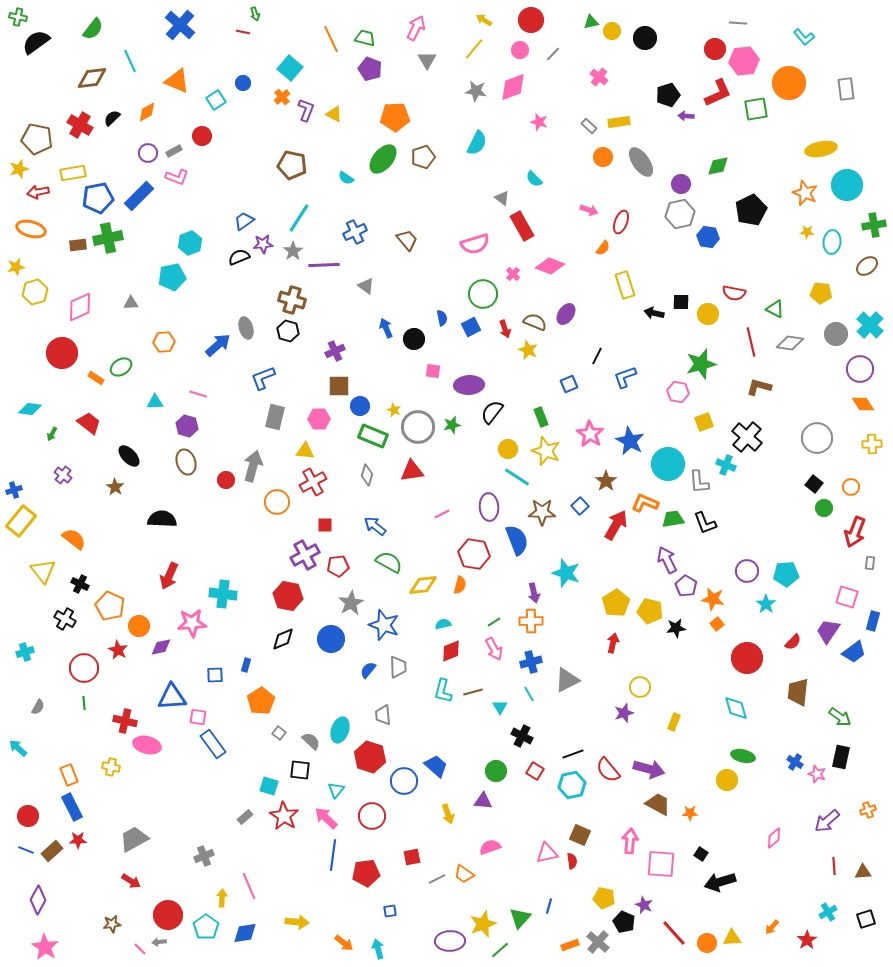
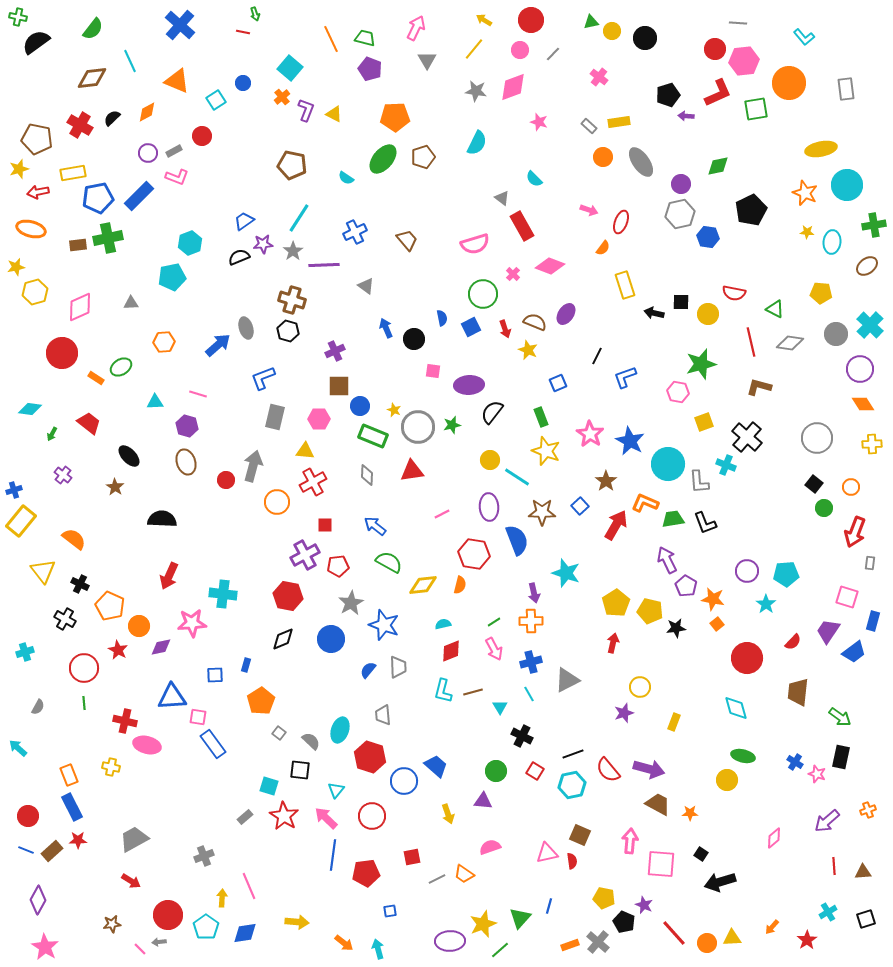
blue square at (569, 384): moved 11 px left, 1 px up
yellow circle at (508, 449): moved 18 px left, 11 px down
gray diamond at (367, 475): rotated 15 degrees counterclockwise
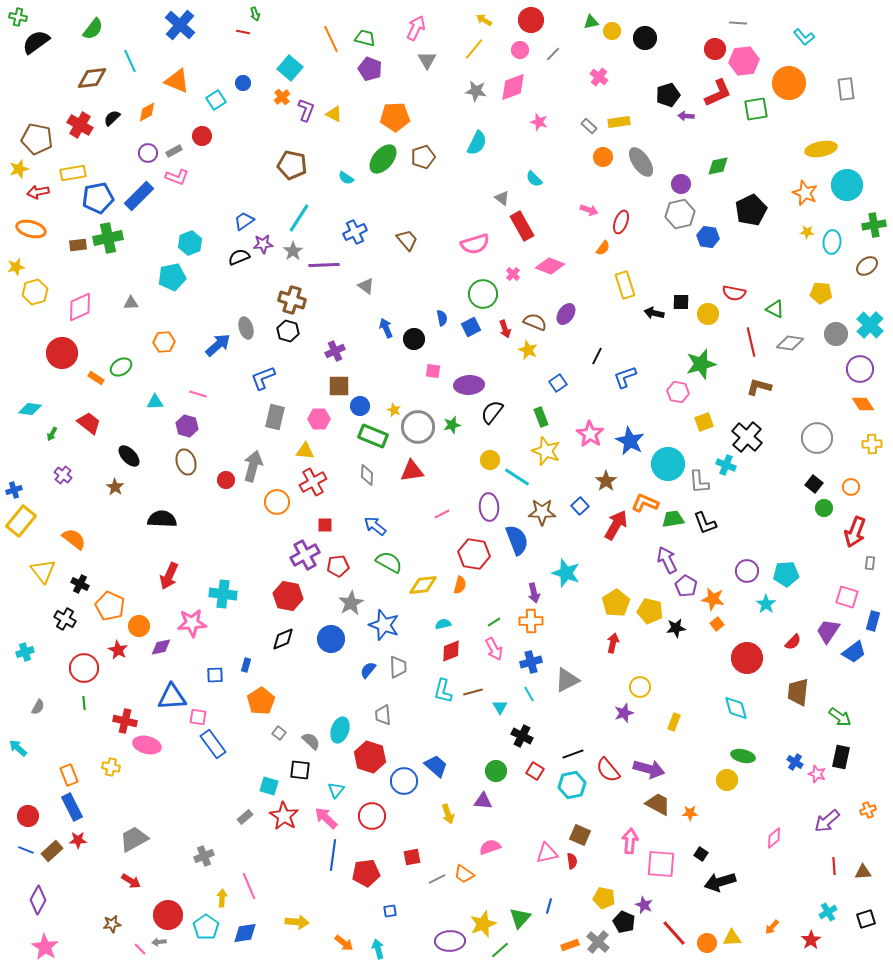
blue square at (558, 383): rotated 12 degrees counterclockwise
red star at (807, 940): moved 4 px right
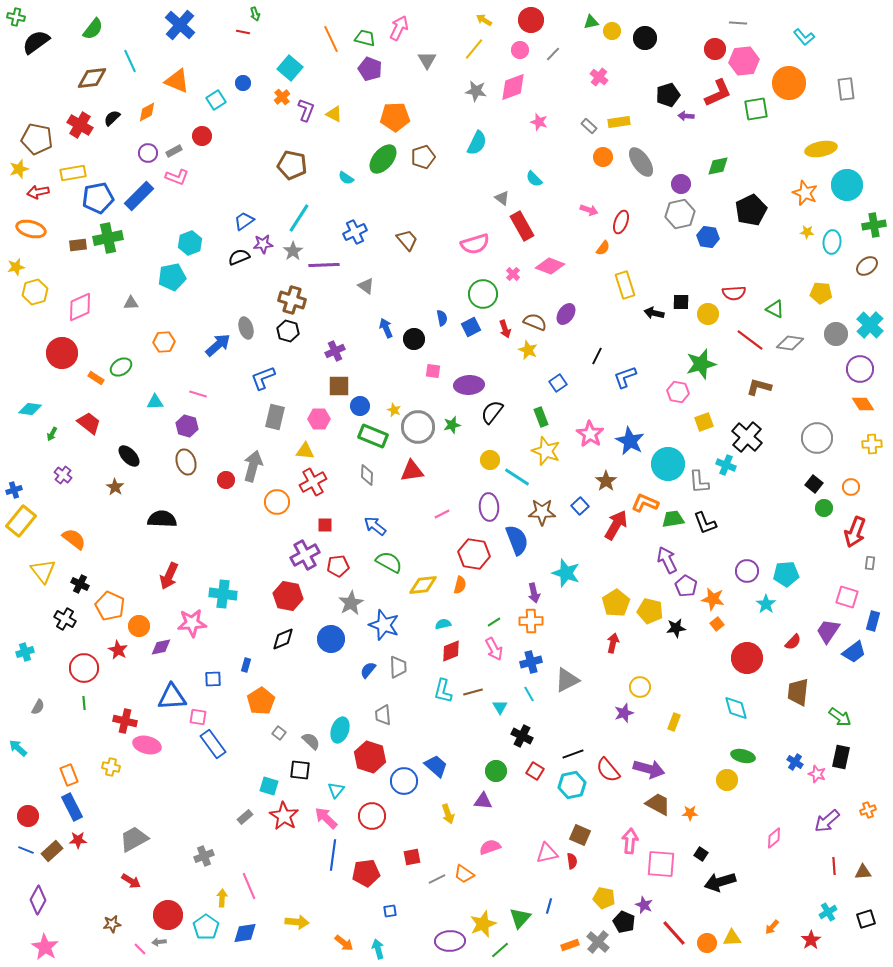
green cross at (18, 17): moved 2 px left
pink arrow at (416, 28): moved 17 px left
red semicircle at (734, 293): rotated 15 degrees counterclockwise
red line at (751, 342): moved 1 px left, 2 px up; rotated 40 degrees counterclockwise
blue square at (215, 675): moved 2 px left, 4 px down
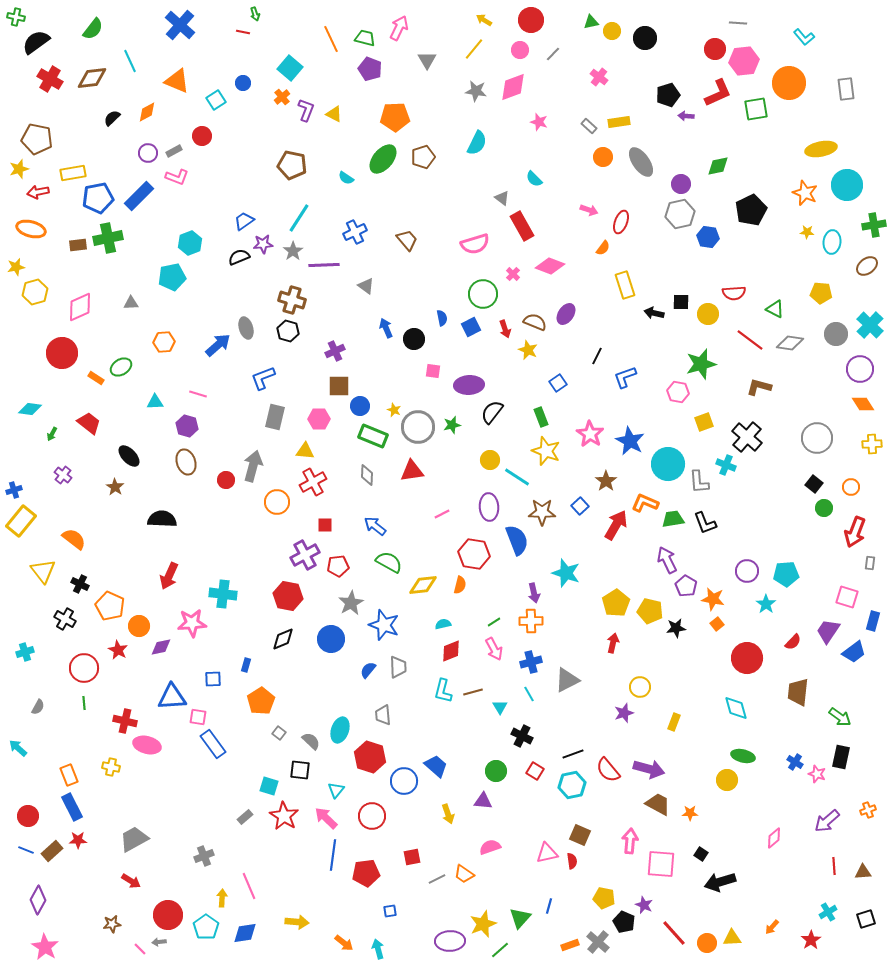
red cross at (80, 125): moved 30 px left, 46 px up
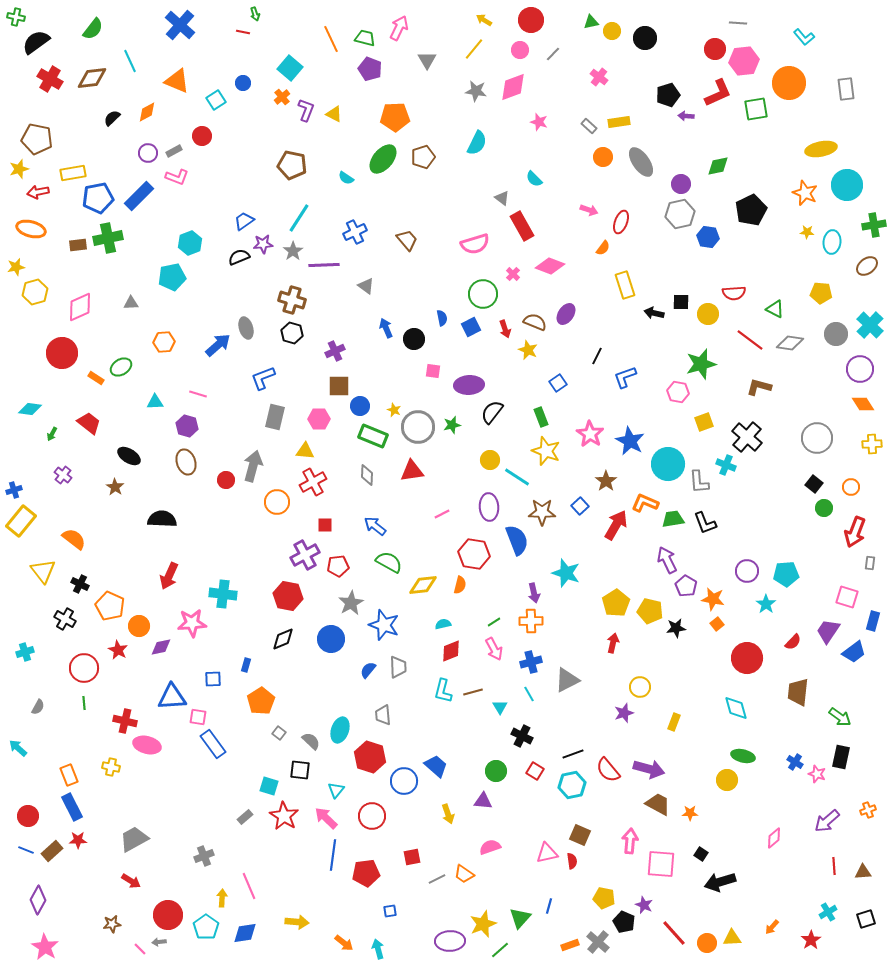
black hexagon at (288, 331): moved 4 px right, 2 px down
black ellipse at (129, 456): rotated 15 degrees counterclockwise
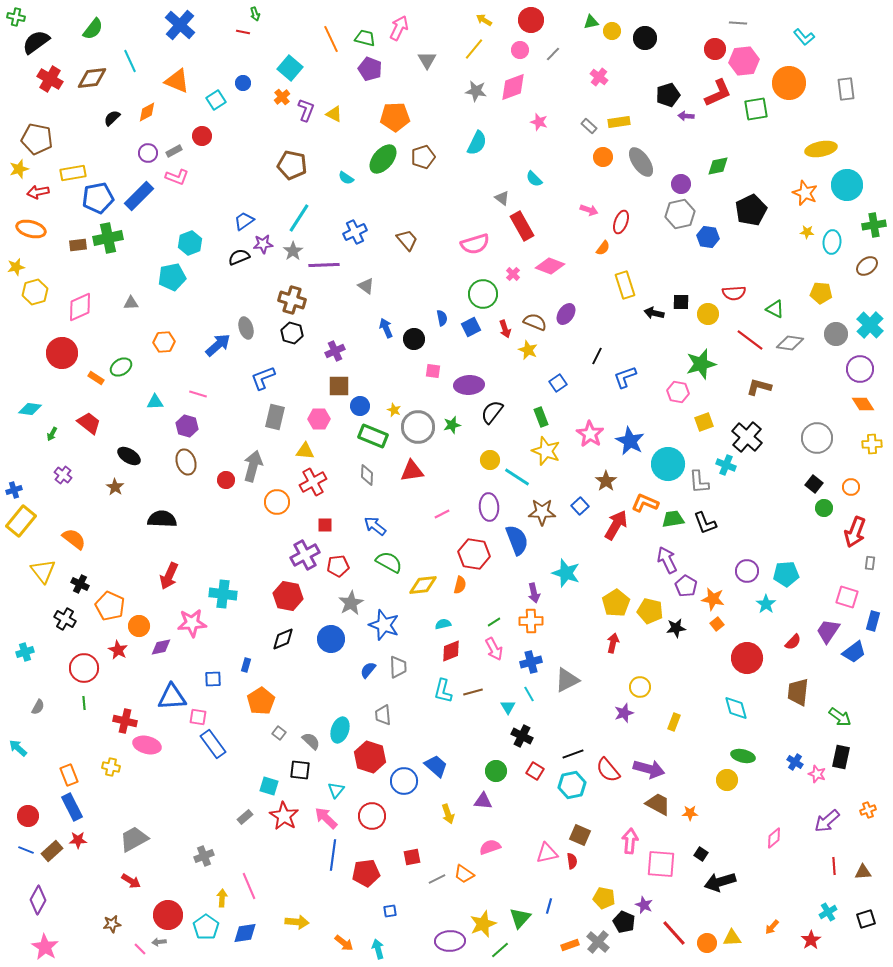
cyan triangle at (500, 707): moved 8 px right
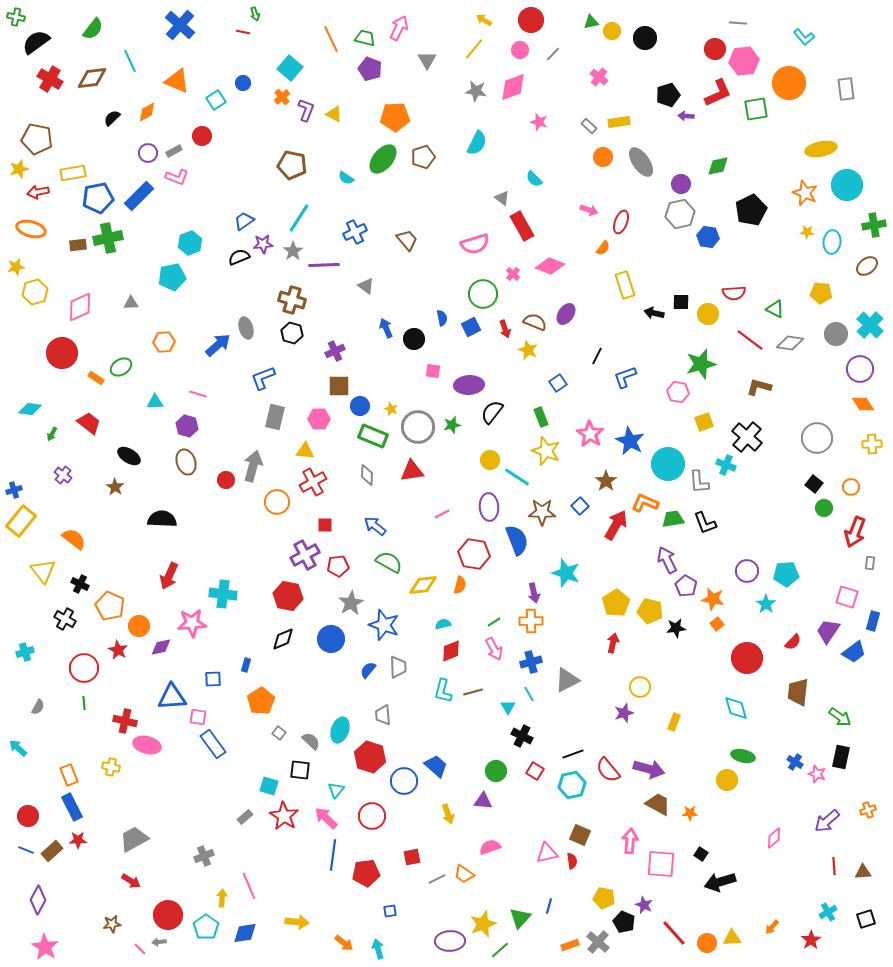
yellow star at (394, 410): moved 3 px left, 1 px up
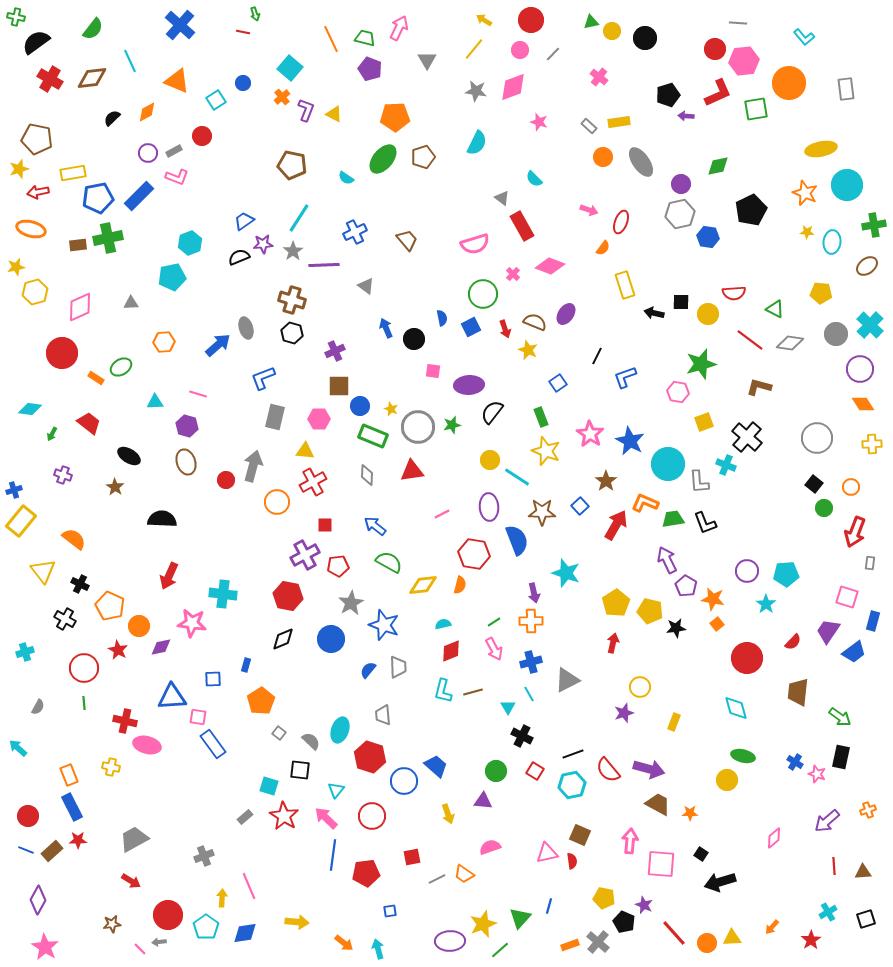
purple cross at (63, 475): rotated 18 degrees counterclockwise
pink star at (192, 623): rotated 12 degrees clockwise
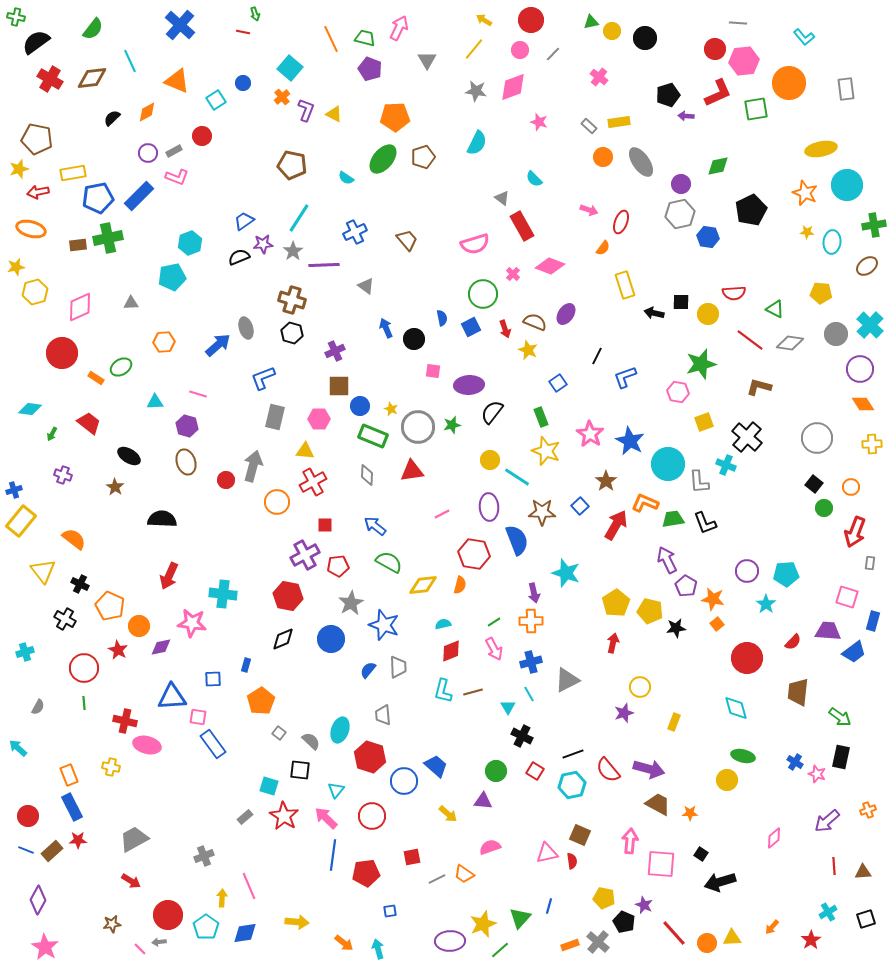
purple trapezoid at (828, 631): rotated 60 degrees clockwise
yellow arrow at (448, 814): rotated 30 degrees counterclockwise
